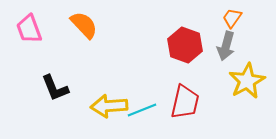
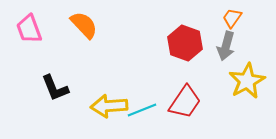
red hexagon: moved 2 px up
red trapezoid: rotated 21 degrees clockwise
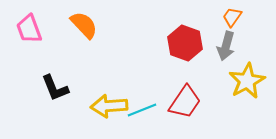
orange trapezoid: moved 1 px up
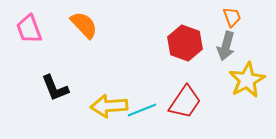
orange trapezoid: rotated 125 degrees clockwise
yellow star: moved 1 px up
